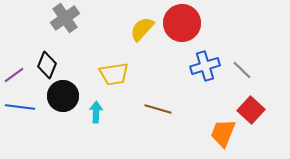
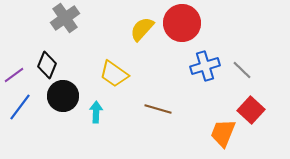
yellow trapezoid: rotated 44 degrees clockwise
blue line: rotated 60 degrees counterclockwise
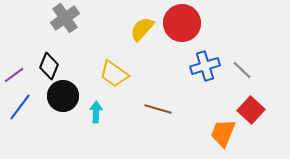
black diamond: moved 2 px right, 1 px down
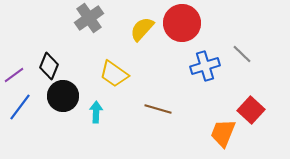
gray cross: moved 24 px right
gray line: moved 16 px up
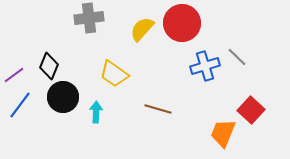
gray cross: rotated 28 degrees clockwise
gray line: moved 5 px left, 3 px down
black circle: moved 1 px down
blue line: moved 2 px up
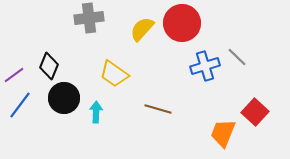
black circle: moved 1 px right, 1 px down
red square: moved 4 px right, 2 px down
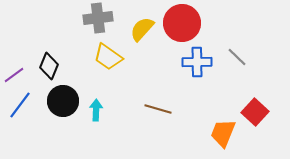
gray cross: moved 9 px right
blue cross: moved 8 px left, 4 px up; rotated 16 degrees clockwise
yellow trapezoid: moved 6 px left, 17 px up
black circle: moved 1 px left, 3 px down
cyan arrow: moved 2 px up
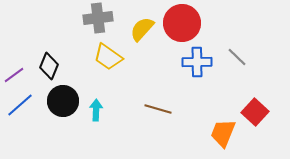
blue line: rotated 12 degrees clockwise
